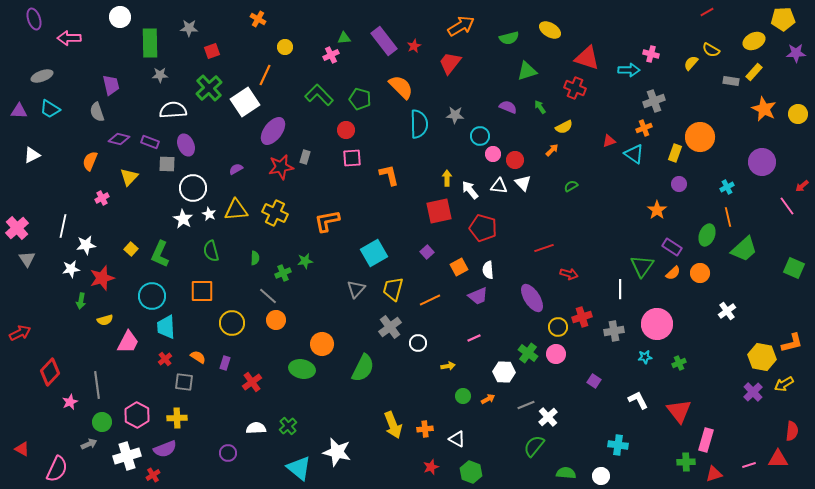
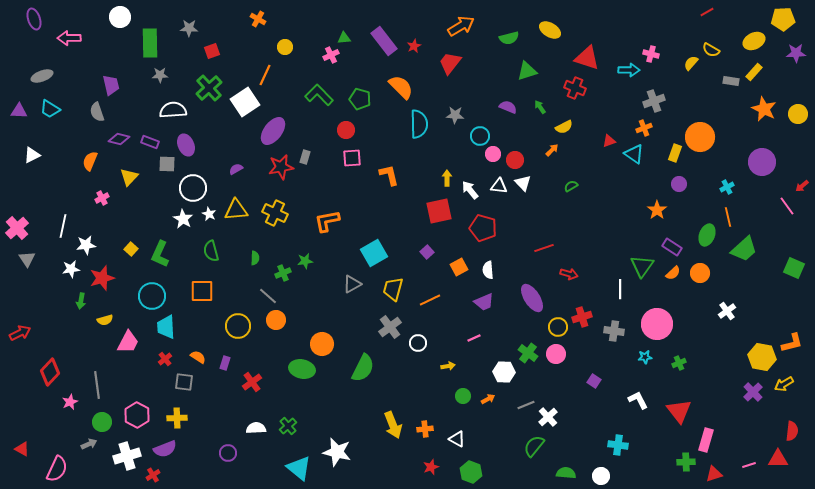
gray triangle at (356, 289): moved 4 px left, 5 px up; rotated 18 degrees clockwise
purple trapezoid at (478, 296): moved 6 px right, 6 px down
yellow circle at (232, 323): moved 6 px right, 3 px down
gray cross at (614, 331): rotated 18 degrees clockwise
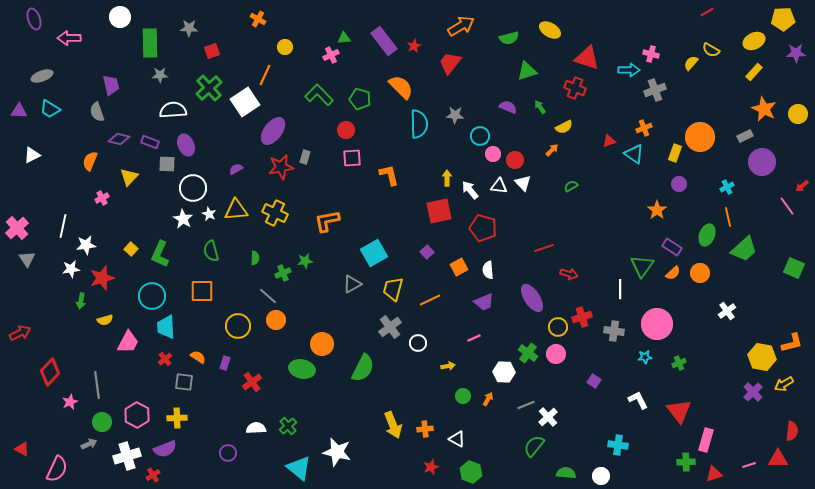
gray rectangle at (731, 81): moved 14 px right, 55 px down; rotated 35 degrees counterclockwise
gray cross at (654, 101): moved 1 px right, 11 px up
orange arrow at (488, 399): rotated 32 degrees counterclockwise
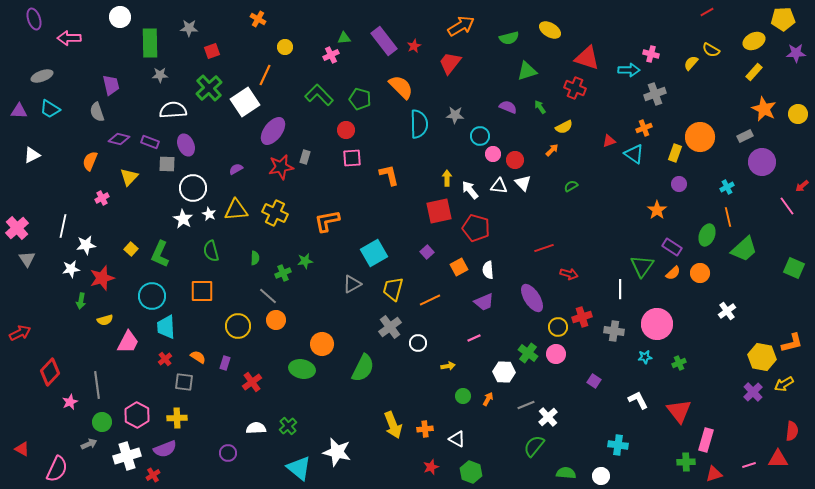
gray cross at (655, 90): moved 4 px down
red pentagon at (483, 228): moved 7 px left
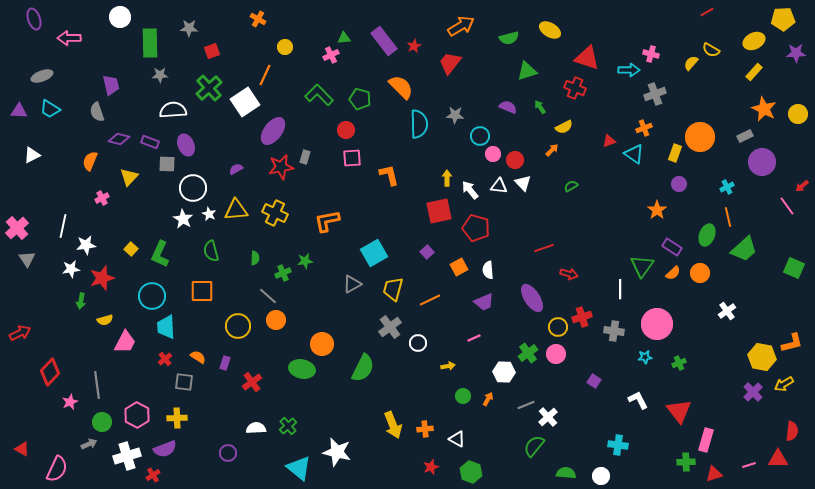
pink trapezoid at (128, 342): moved 3 px left
green cross at (528, 353): rotated 18 degrees clockwise
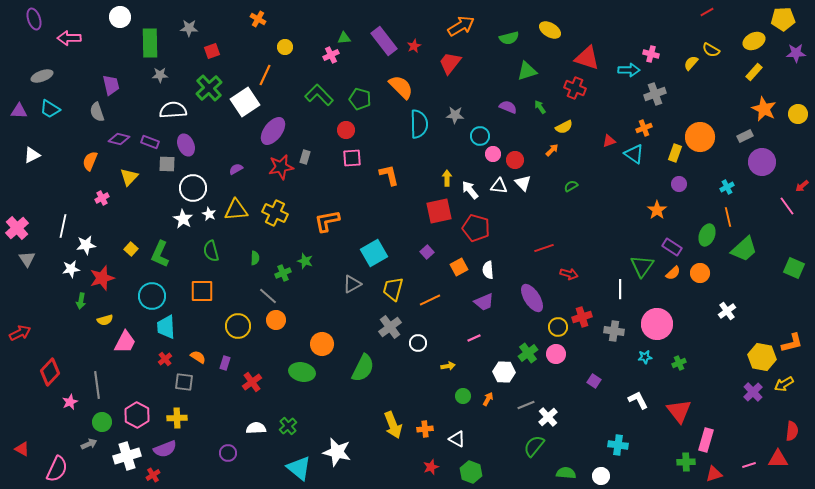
green star at (305, 261): rotated 28 degrees clockwise
green ellipse at (302, 369): moved 3 px down
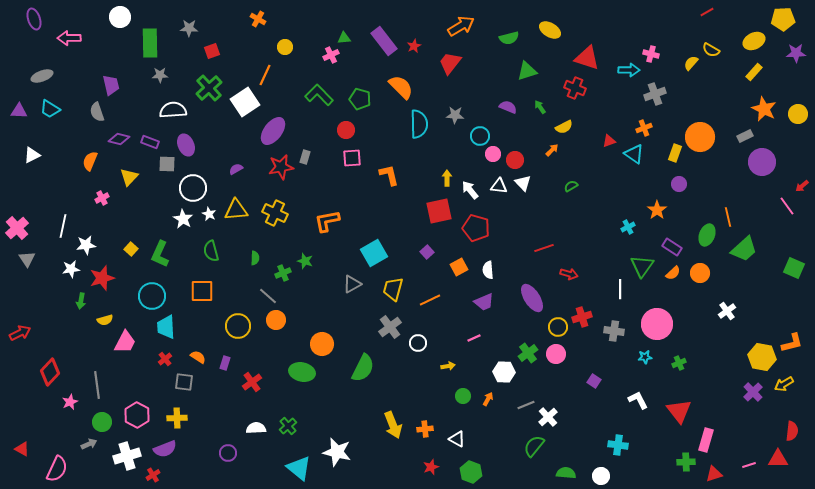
cyan cross at (727, 187): moved 99 px left, 40 px down
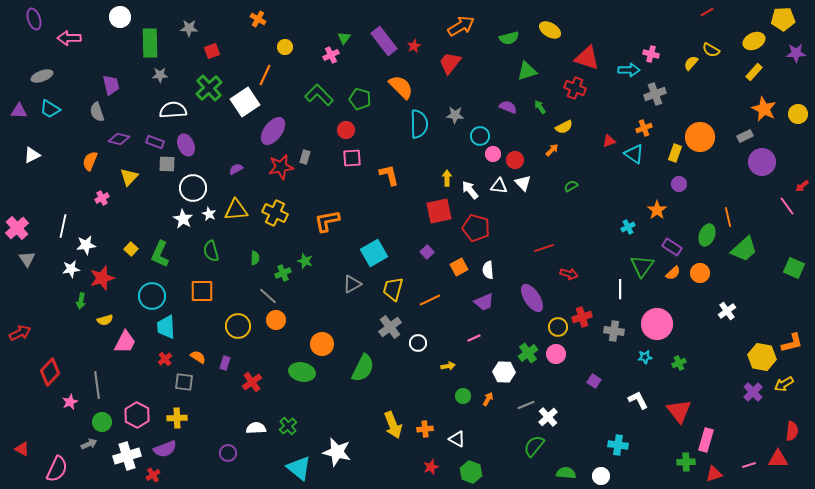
green triangle at (344, 38): rotated 48 degrees counterclockwise
purple rectangle at (150, 142): moved 5 px right
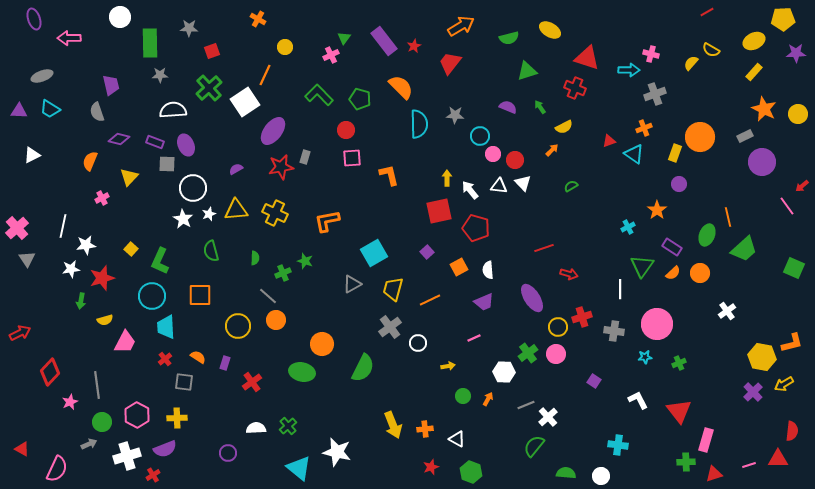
white star at (209, 214): rotated 24 degrees clockwise
green L-shape at (160, 254): moved 7 px down
orange square at (202, 291): moved 2 px left, 4 px down
